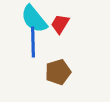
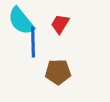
cyan semicircle: moved 13 px left, 2 px down
brown pentagon: rotated 15 degrees clockwise
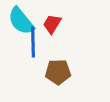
red trapezoid: moved 8 px left
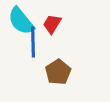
brown pentagon: rotated 30 degrees counterclockwise
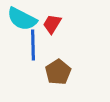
cyan semicircle: moved 1 px right, 2 px up; rotated 24 degrees counterclockwise
blue line: moved 3 px down
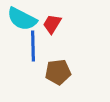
blue line: moved 1 px down
brown pentagon: rotated 25 degrees clockwise
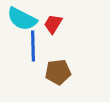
red trapezoid: moved 1 px right
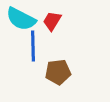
cyan semicircle: moved 1 px left
red trapezoid: moved 1 px left, 3 px up
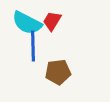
cyan semicircle: moved 6 px right, 4 px down
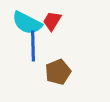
brown pentagon: rotated 15 degrees counterclockwise
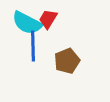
red trapezoid: moved 4 px left, 2 px up
brown pentagon: moved 9 px right, 11 px up
